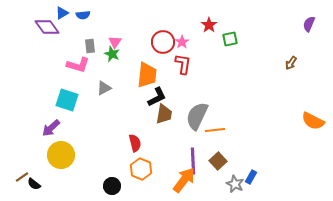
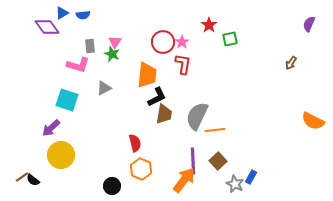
black semicircle: moved 1 px left, 4 px up
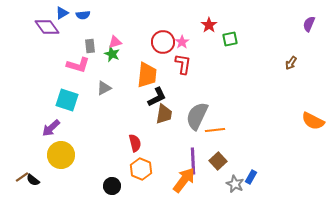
pink triangle: rotated 40 degrees clockwise
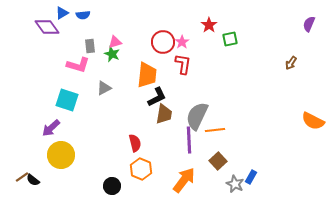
purple line: moved 4 px left, 21 px up
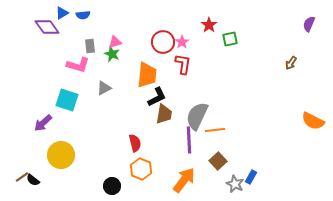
purple arrow: moved 8 px left, 5 px up
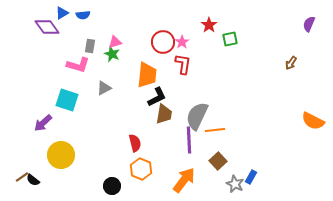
gray rectangle: rotated 16 degrees clockwise
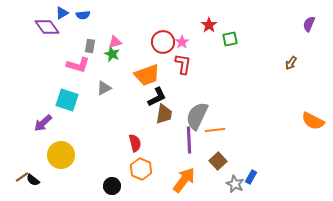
orange trapezoid: rotated 64 degrees clockwise
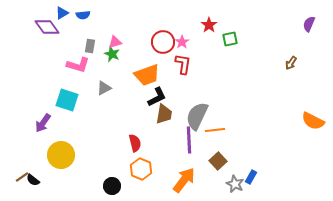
purple arrow: rotated 12 degrees counterclockwise
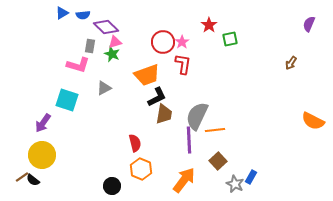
purple diamond: moved 59 px right; rotated 10 degrees counterclockwise
yellow circle: moved 19 px left
